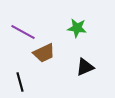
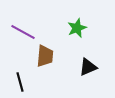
green star: rotated 30 degrees counterclockwise
brown trapezoid: moved 1 px right, 3 px down; rotated 60 degrees counterclockwise
black triangle: moved 3 px right
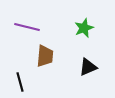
green star: moved 7 px right
purple line: moved 4 px right, 5 px up; rotated 15 degrees counterclockwise
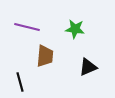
green star: moved 9 px left, 1 px down; rotated 30 degrees clockwise
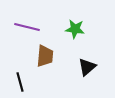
black triangle: moved 1 px left; rotated 18 degrees counterclockwise
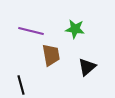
purple line: moved 4 px right, 4 px down
brown trapezoid: moved 6 px right, 1 px up; rotated 15 degrees counterclockwise
black line: moved 1 px right, 3 px down
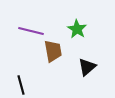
green star: moved 2 px right; rotated 24 degrees clockwise
brown trapezoid: moved 2 px right, 4 px up
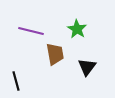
brown trapezoid: moved 2 px right, 3 px down
black triangle: rotated 12 degrees counterclockwise
black line: moved 5 px left, 4 px up
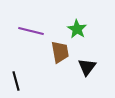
brown trapezoid: moved 5 px right, 2 px up
